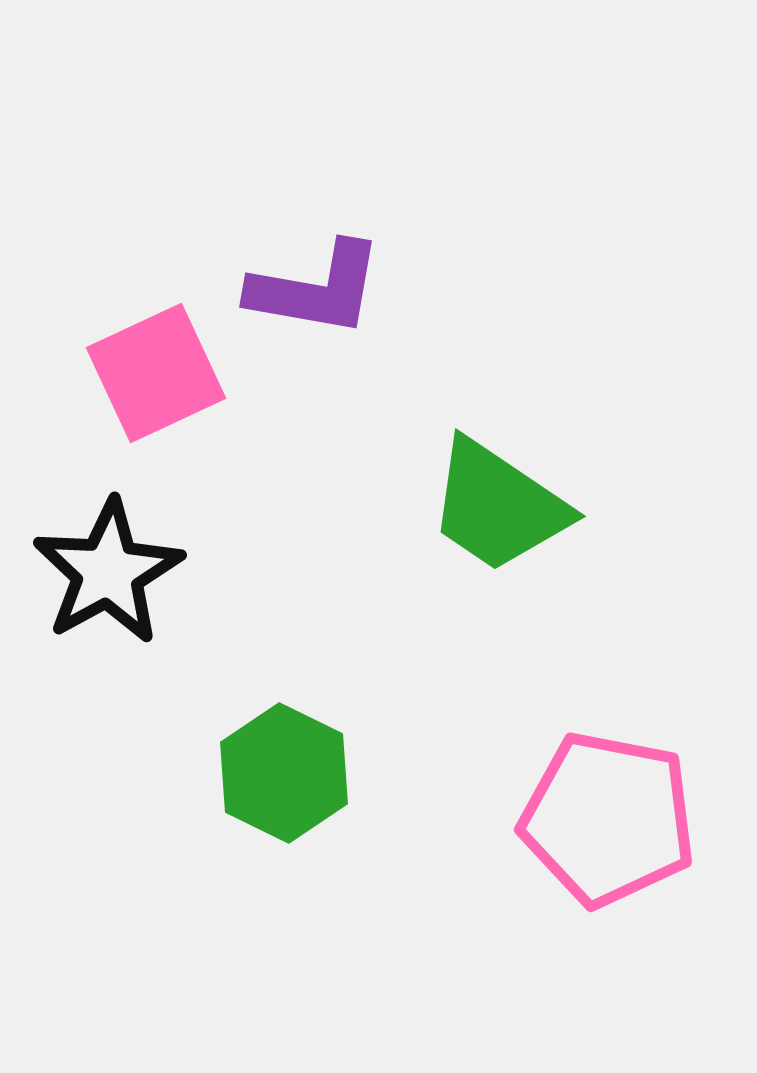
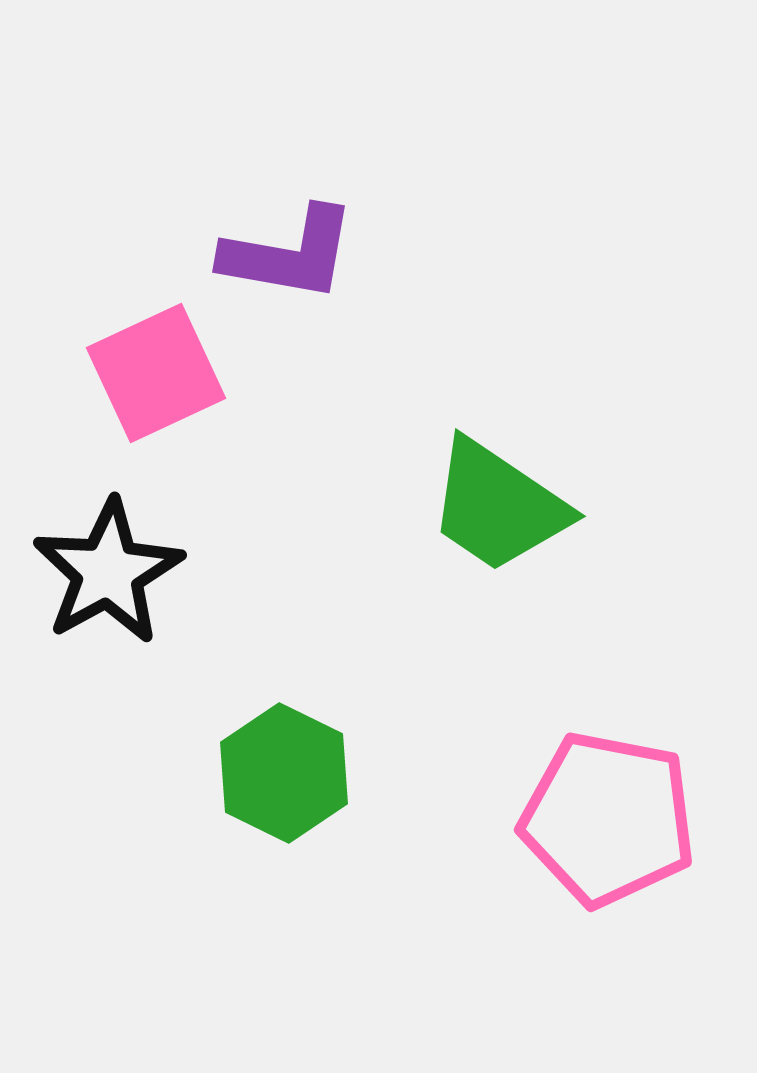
purple L-shape: moved 27 px left, 35 px up
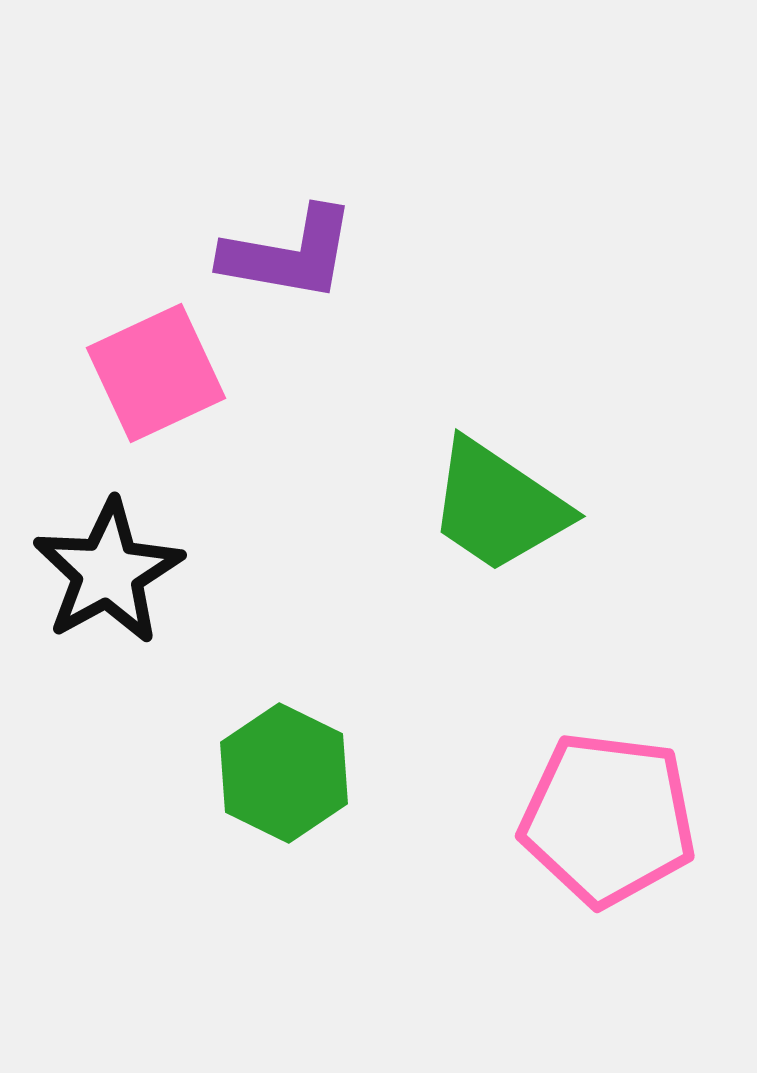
pink pentagon: rotated 4 degrees counterclockwise
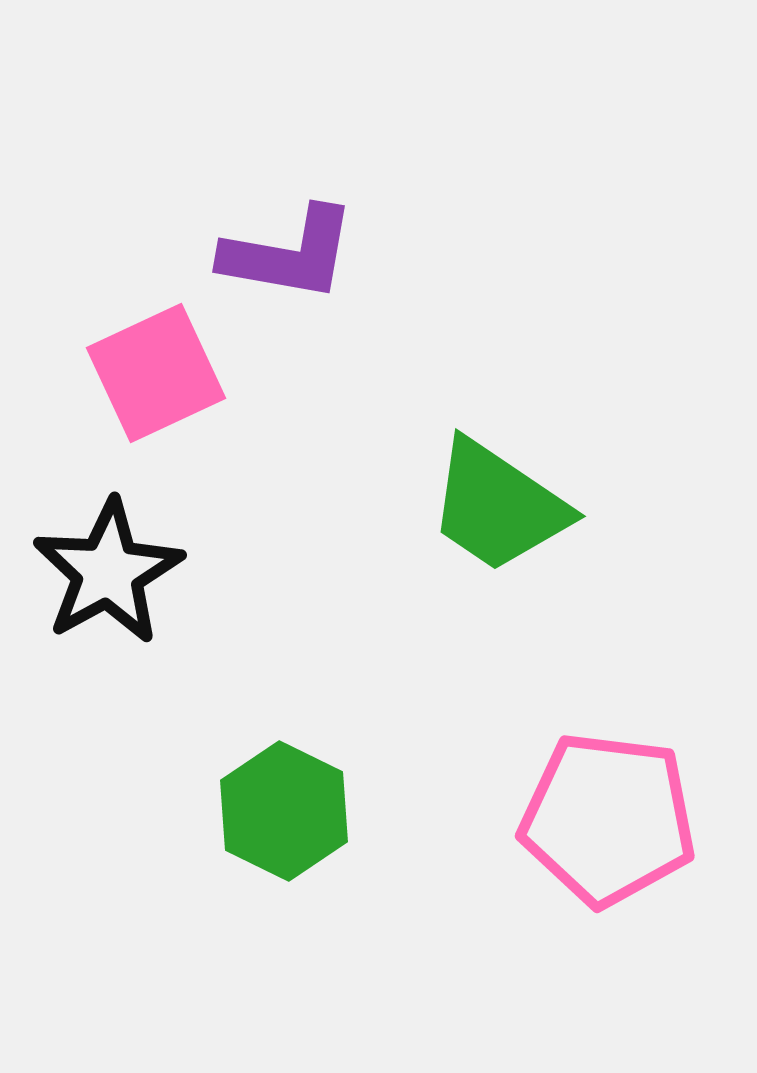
green hexagon: moved 38 px down
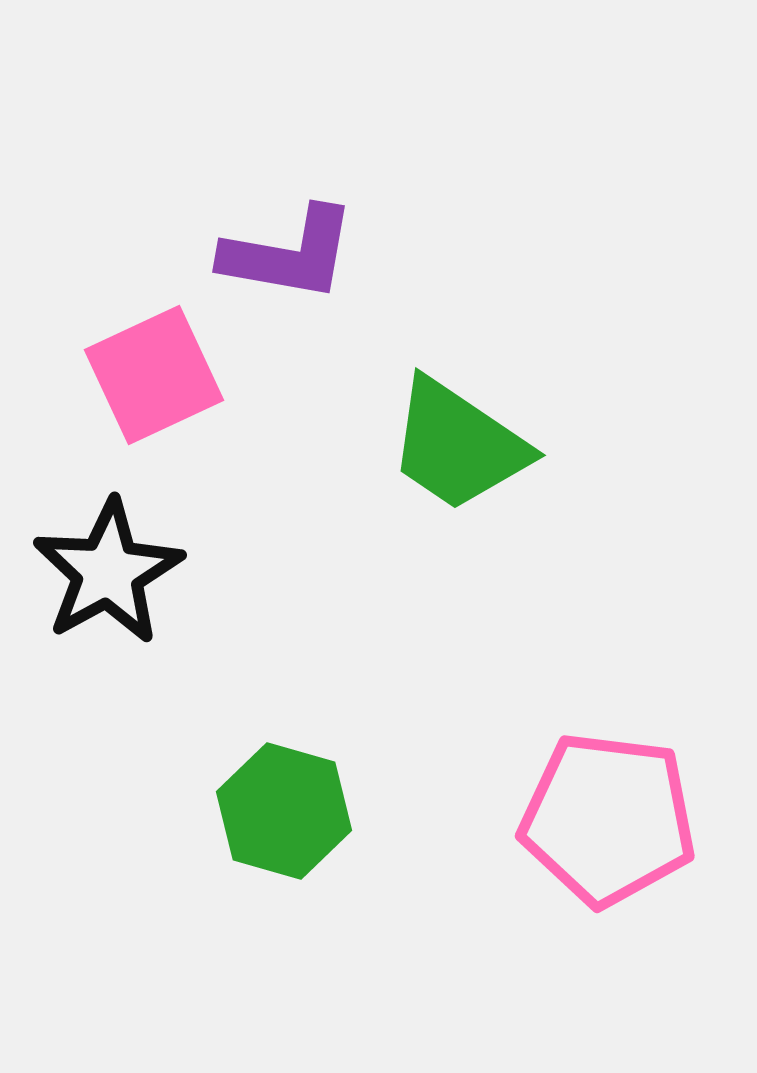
pink square: moved 2 px left, 2 px down
green trapezoid: moved 40 px left, 61 px up
green hexagon: rotated 10 degrees counterclockwise
